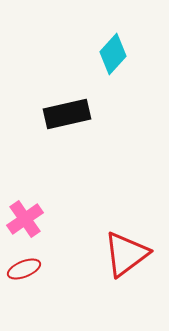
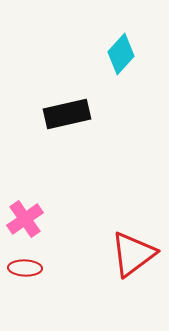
cyan diamond: moved 8 px right
red triangle: moved 7 px right
red ellipse: moved 1 px right, 1 px up; rotated 24 degrees clockwise
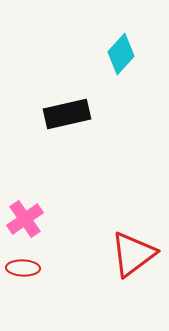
red ellipse: moved 2 px left
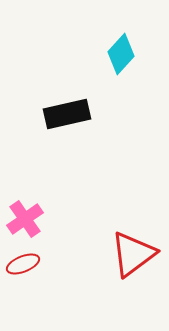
red ellipse: moved 4 px up; rotated 24 degrees counterclockwise
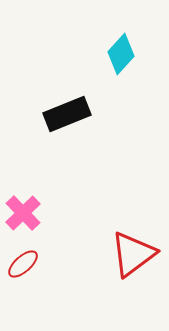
black rectangle: rotated 9 degrees counterclockwise
pink cross: moved 2 px left, 6 px up; rotated 9 degrees counterclockwise
red ellipse: rotated 20 degrees counterclockwise
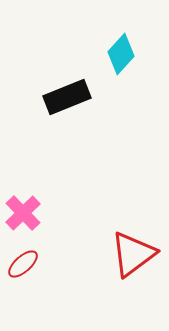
black rectangle: moved 17 px up
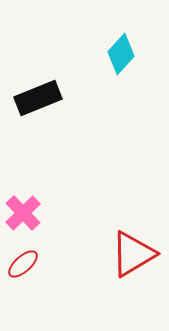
black rectangle: moved 29 px left, 1 px down
red triangle: rotated 6 degrees clockwise
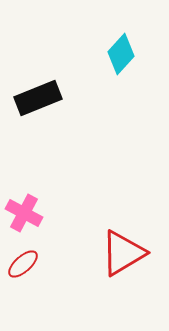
pink cross: moved 1 px right; rotated 18 degrees counterclockwise
red triangle: moved 10 px left, 1 px up
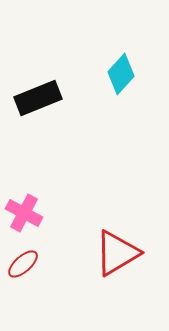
cyan diamond: moved 20 px down
red triangle: moved 6 px left
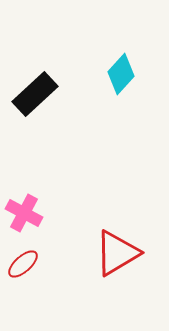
black rectangle: moved 3 px left, 4 px up; rotated 21 degrees counterclockwise
